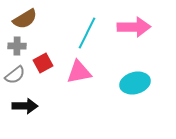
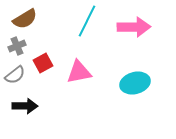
cyan line: moved 12 px up
gray cross: rotated 24 degrees counterclockwise
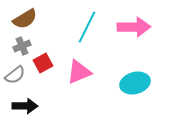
cyan line: moved 6 px down
gray cross: moved 5 px right
pink triangle: rotated 12 degrees counterclockwise
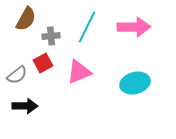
brown semicircle: moved 1 px right; rotated 30 degrees counterclockwise
gray cross: moved 29 px right, 10 px up; rotated 18 degrees clockwise
gray semicircle: moved 2 px right
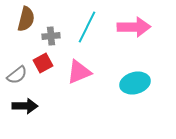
brown semicircle: rotated 15 degrees counterclockwise
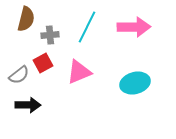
gray cross: moved 1 px left, 1 px up
gray semicircle: moved 2 px right
black arrow: moved 3 px right, 1 px up
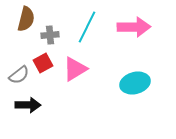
pink triangle: moved 4 px left, 3 px up; rotated 8 degrees counterclockwise
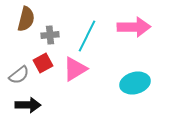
cyan line: moved 9 px down
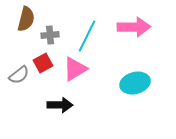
black arrow: moved 32 px right
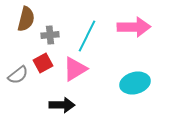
gray semicircle: moved 1 px left
black arrow: moved 2 px right
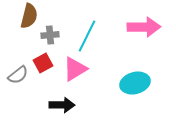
brown semicircle: moved 3 px right, 3 px up
pink arrow: moved 10 px right
